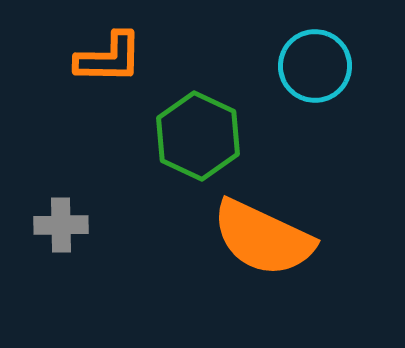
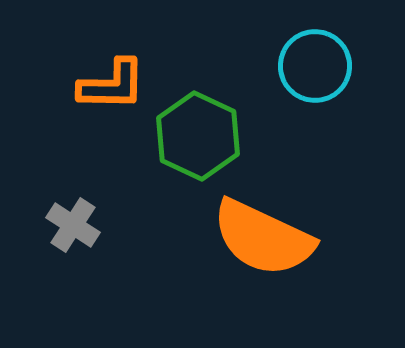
orange L-shape: moved 3 px right, 27 px down
gray cross: moved 12 px right; rotated 34 degrees clockwise
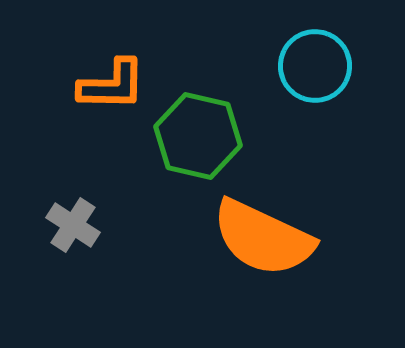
green hexagon: rotated 12 degrees counterclockwise
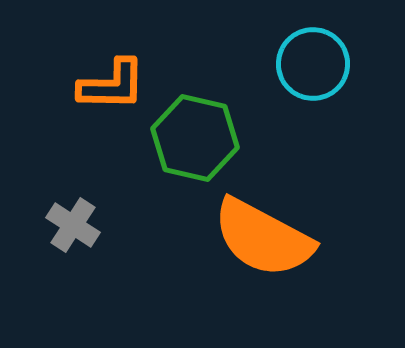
cyan circle: moved 2 px left, 2 px up
green hexagon: moved 3 px left, 2 px down
orange semicircle: rotated 3 degrees clockwise
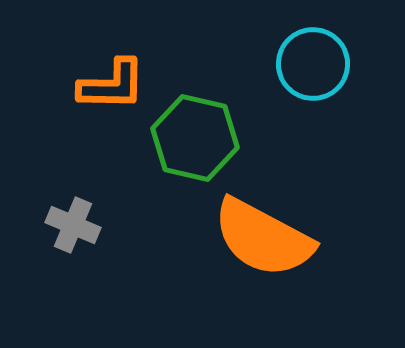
gray cross: rotated 10 degrees counterclockwise
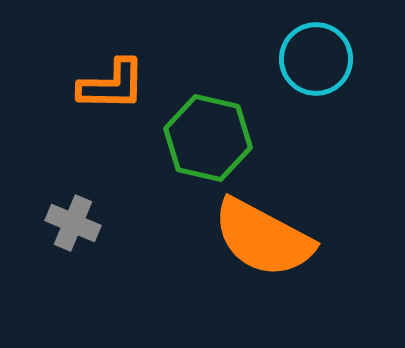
cyan circle: moved 3 px right, 5 px up
green hexagon: moved 13 px right
gray cross: moved 2 px up
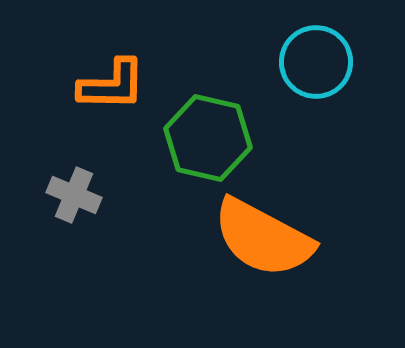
cyan circle: moved 3 px down
gray cross: moved 1 px right, 28 px up
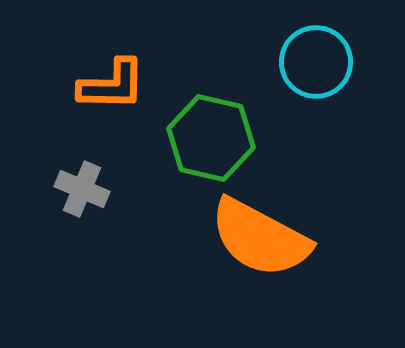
green hexagon: moved 3 px right
gray cross: moved 8 px right, 6 px up
orange semicircle: moved 3 px left
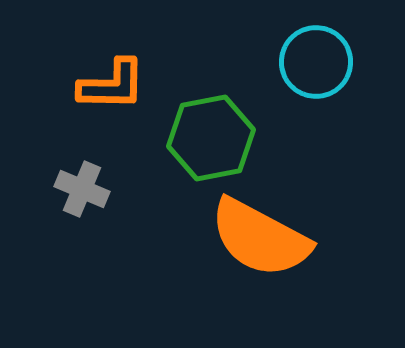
green hexagon: rotated 24 degrees counterclockwise
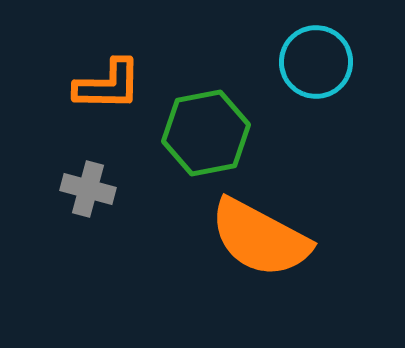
orange L-shape: moved 4 px left
green hexagon: moved 5 px left, 5 px up
gray cross: moved 6 px right; rotated 8 degrees counterclockwise
